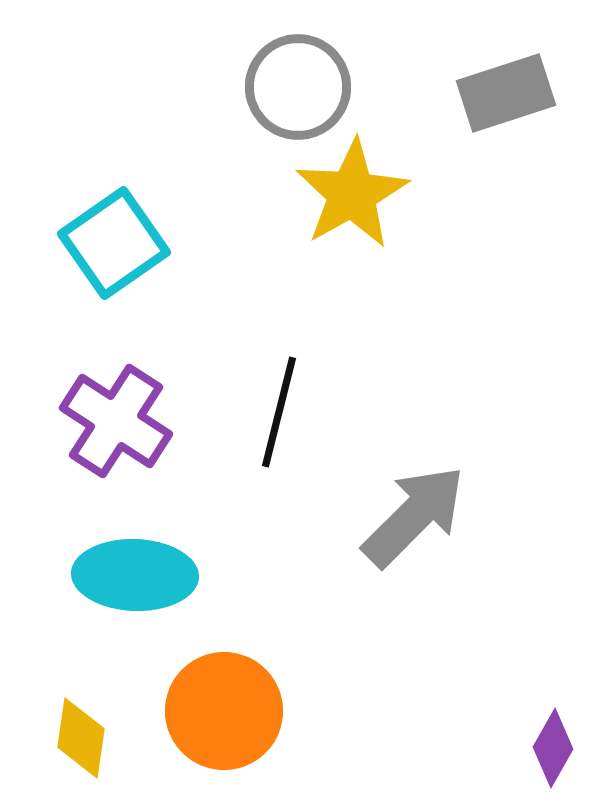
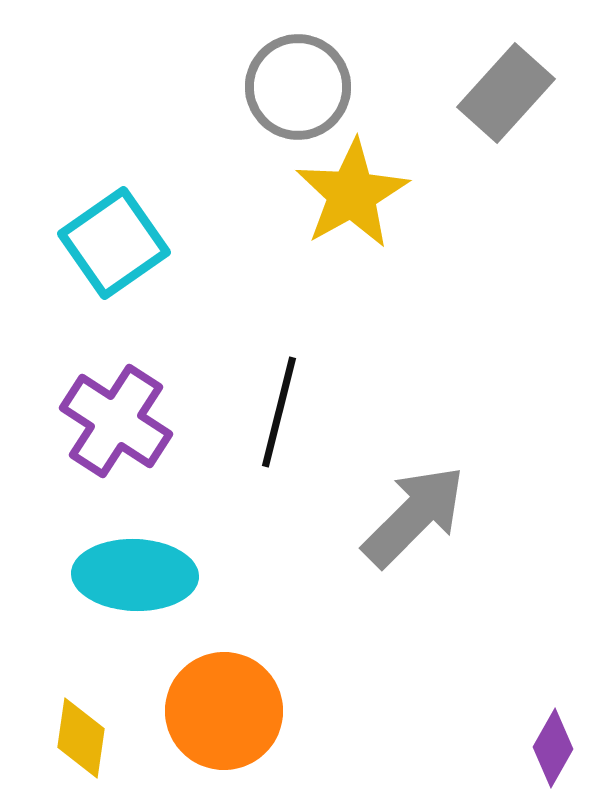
gray rectangle: rotated 30 degrees counterclockwise
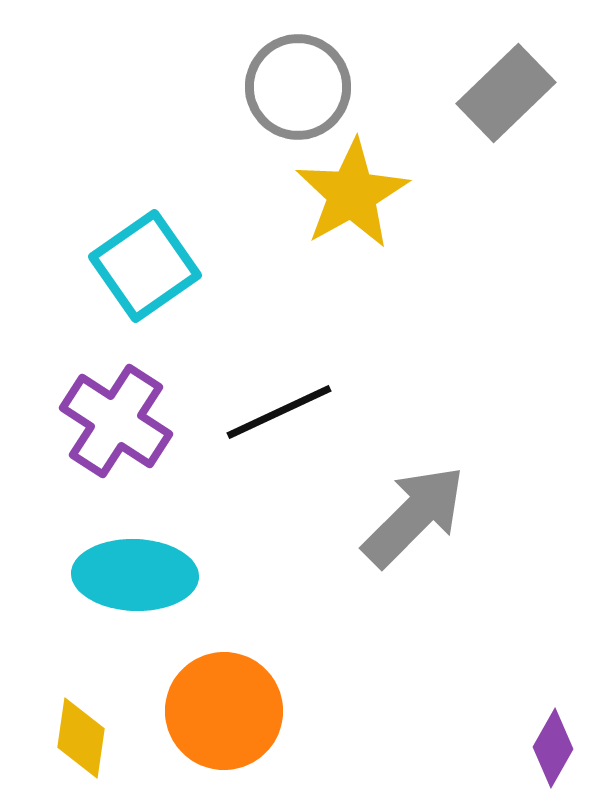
gray rectangle: rotated 4 degrees clockwise
cyan square: moved 31 px right, 23 px down
black line: rotated 51 degrees clockwise
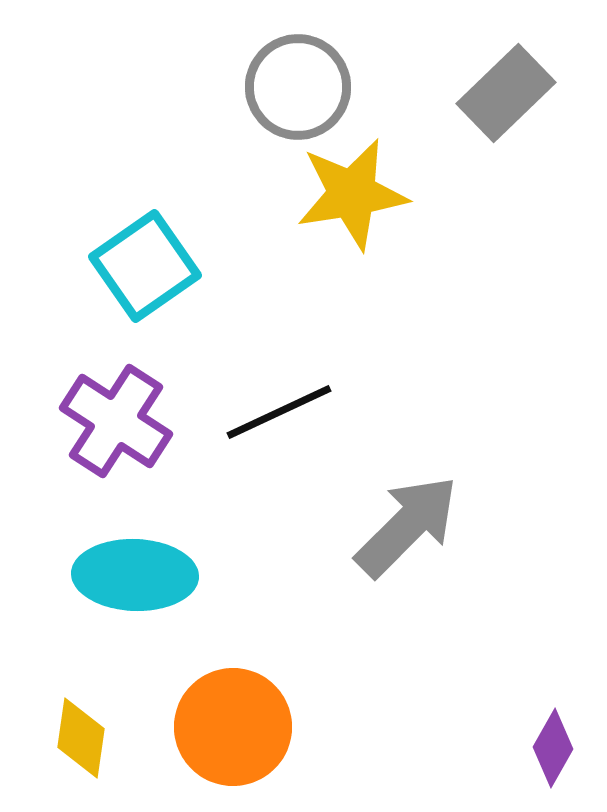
yellow star: rotated 20 degrees clockwise
gray arrow: moved 7 px left, 10 px down
orange circle: moved 9 px right, 16 px down
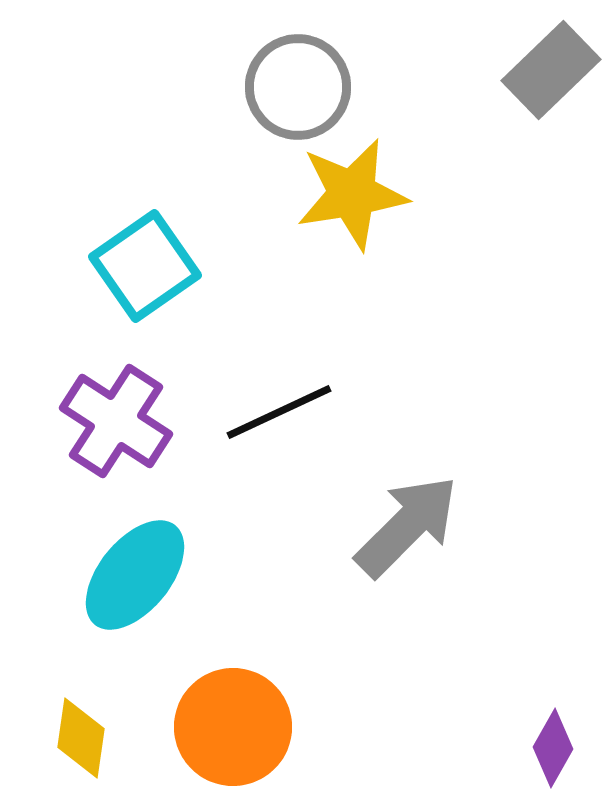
gray rectangle: moved 45 px right, 23 px up
cyan ellipse: rotated 53 degrees counterclockwise
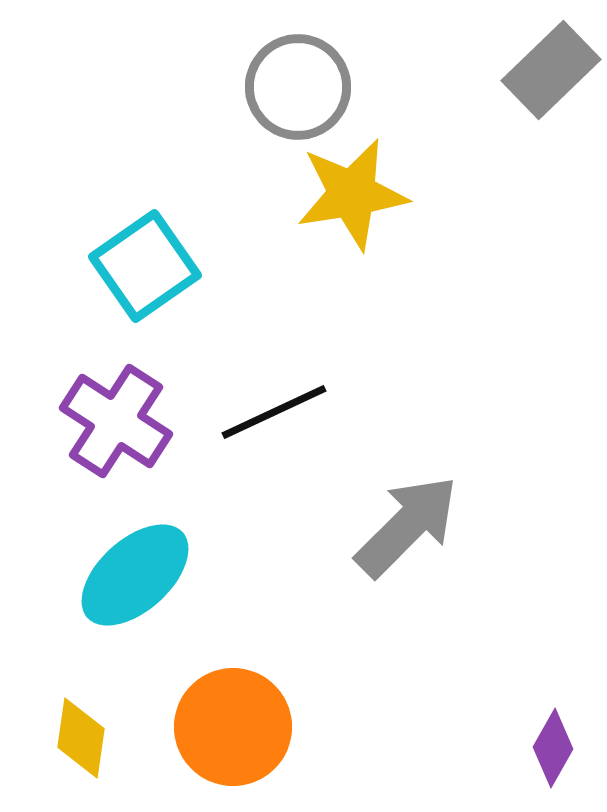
black line: moved 5 px left
cyan ellipse: rotated 9 degrees clockwise
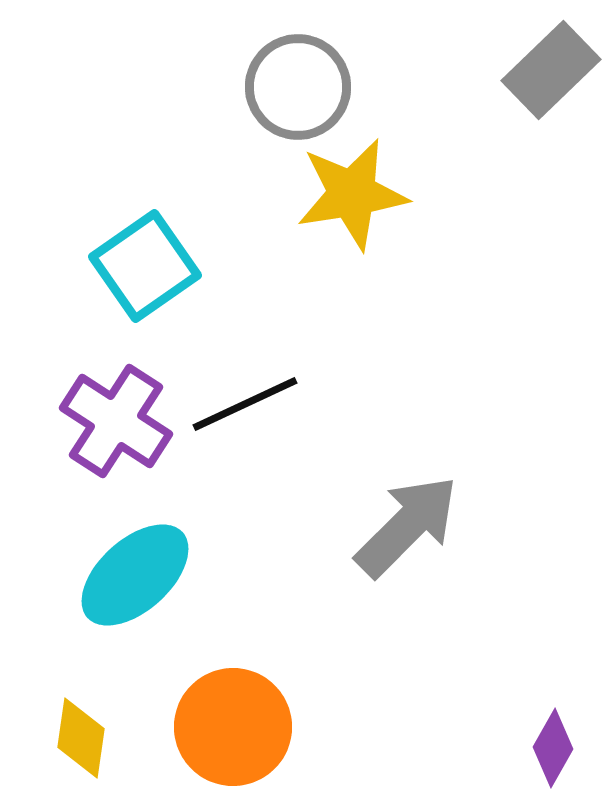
black line: moved 29 px left, 8 px up
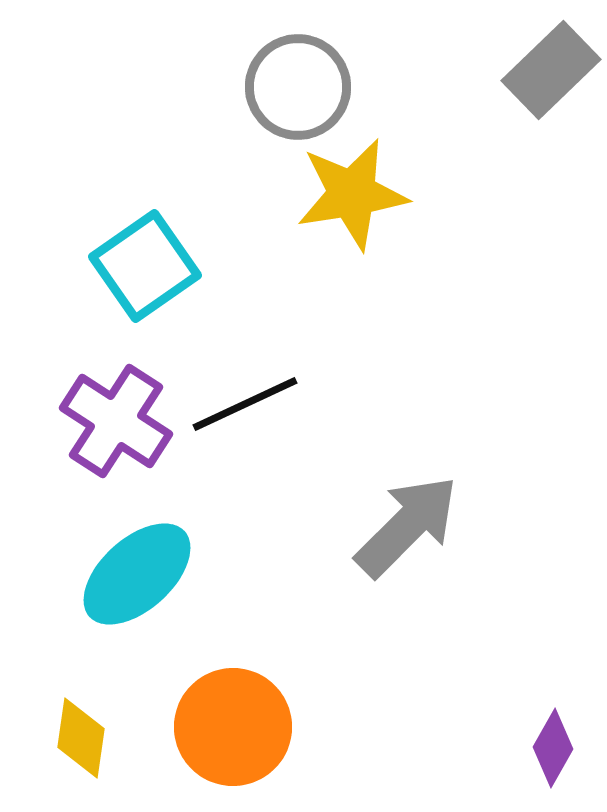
cyan ellipse: moved 2 px right, 1 px up
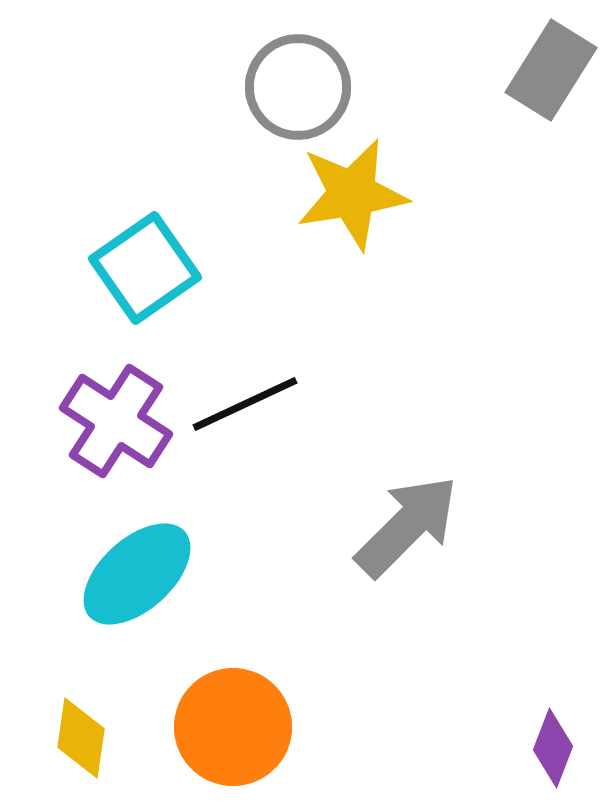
gray rectangle: rotated 14 degrees counterclockwise
cyan square: moved 2 px down
purple diamond: rotated 8 degrees counterclockwise
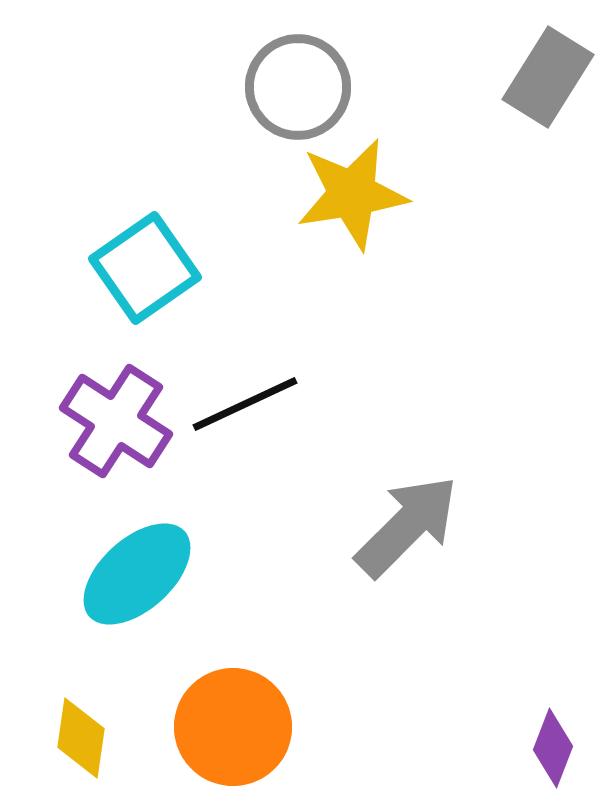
gray rectangle: moved 3 px left, 7 px down
